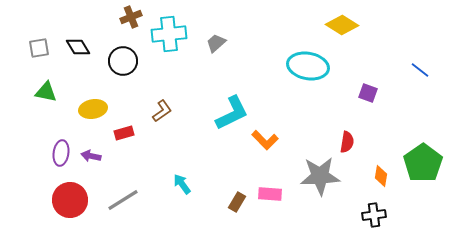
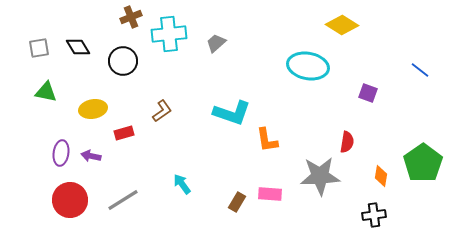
cyan L-shape: rotated 45 degrees clockwise
orange L-shape: moved 2 px right; rotated 36 degrees clockwise
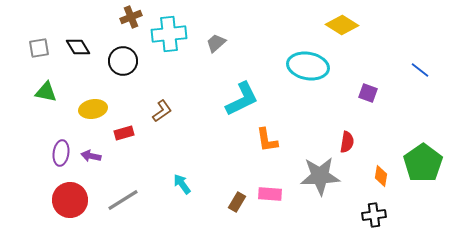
cyan L-shape: moved 10 px right, 14 px up; rotated 45 degrees counterclockwise
